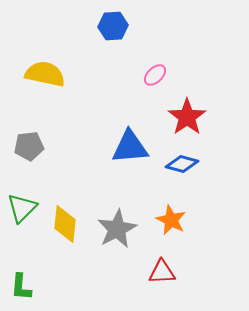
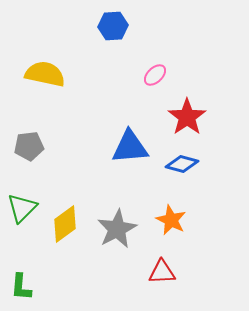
yellow diamond: rotated 48 degrees clockwise
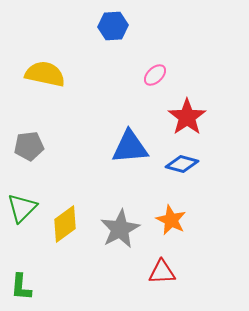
gray star: moved 3 px right
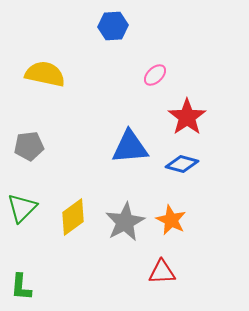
yellow diamond: moved 8 px right, 7 px up
gray star: moved 5 px right, 7 px up
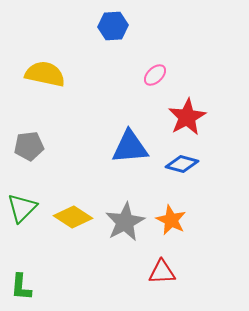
red star: rotated 6 degrees clockwise
yellow diamond: rotated 69 degrees clockwise
